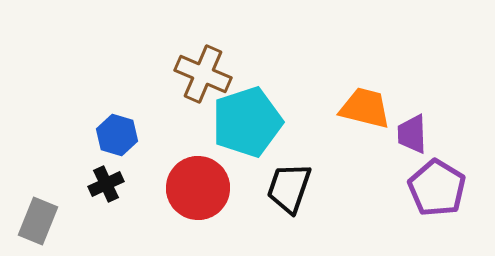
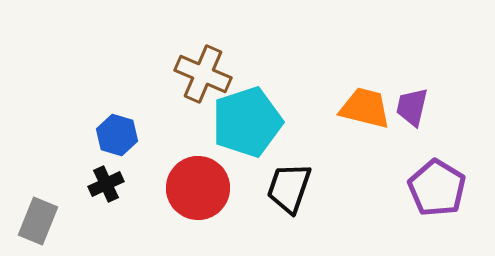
purple trapezoid: moved 27 px up; rotated 15 degrees clockwise
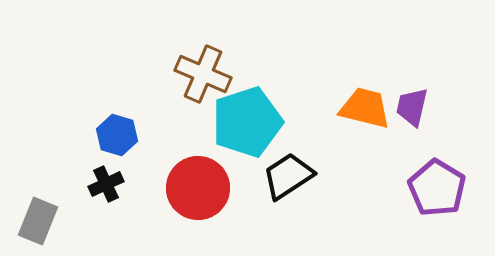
black trapezoid: moved 1 px left, 12 px up; rotated 38 degrees clockwise
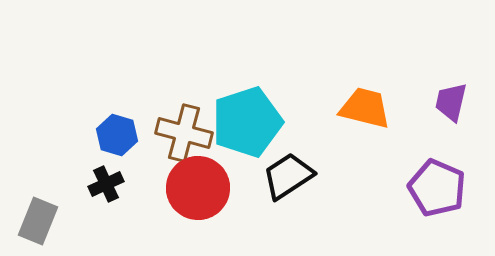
brown cross: moved 19 px left, 59 px down; rotated 8 degrees counterclockwise
purple trapezoid: moved 39 px right, 5 px up
purple pentagon: rotated 8 degrees counterclockwise
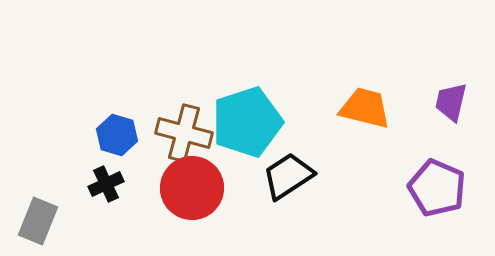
red circle: moved 6 px left
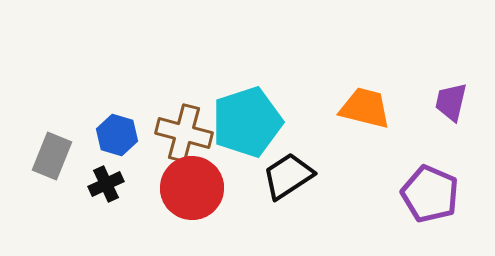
purple pentagon: moved 7 px left, 6 px down
gray rectangle: moved 14 px right, 65 px up
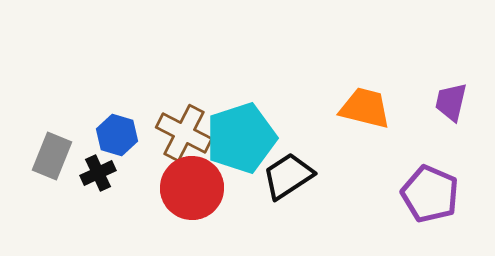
cyan pentagon: moved 6 px left, 16 px down
brown cross: rotated 12 degrees clockwise
black cross: moved 8 px left, 11 px up
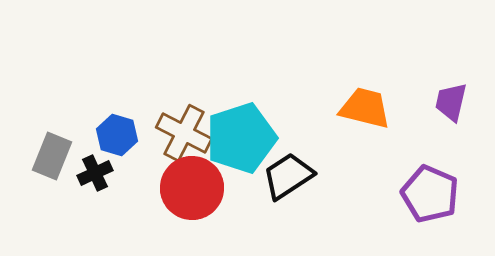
black cross: moved 3 px left
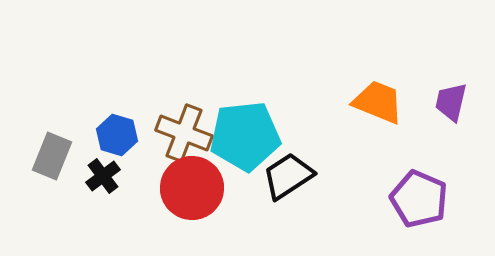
orange trapezoid: moved 13 px right, 6 px up; rotated 8 degrees clockwise
brown cross: rotated 6 degrees counterclockwise
cyan pentagon: moved 4 px right, 2 px up; rotated 12 degrees clockwise
black cross: moved 8 px right, 3 px down; rotated 12 degrees counterclockwise
purple pentagon: moved 11 px left, 5 px down
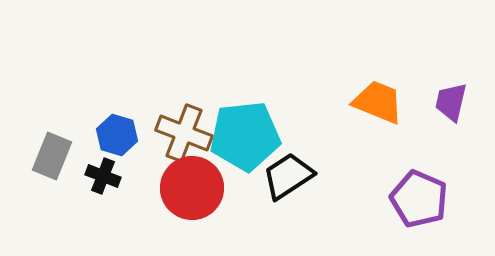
black cross: rotated 32 degrees counterclockwise
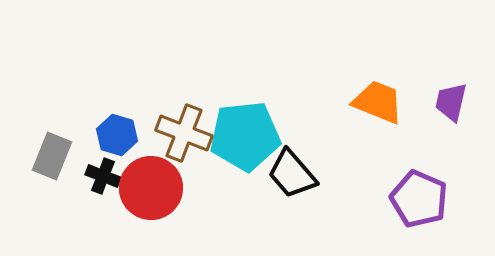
black trapezoid: moved 4 px right, 2 px up; rotated 98 degrees counterclockwise
red circle: moved 41 px left
